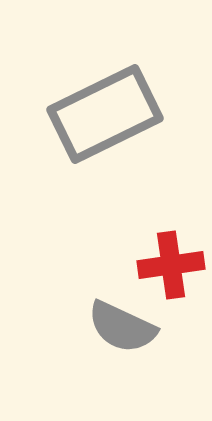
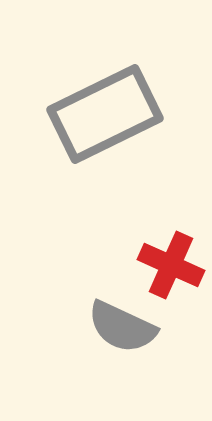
red cross: rotated 32 degrees clockwise
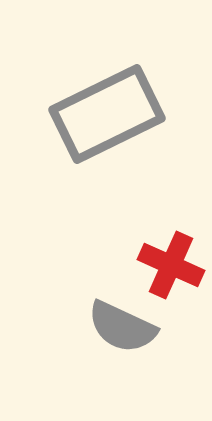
gray rectangle: moved 2 px right
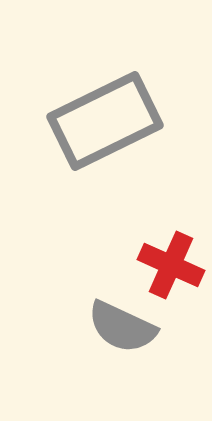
gray rectangle: moved 2 px left, 7 px down
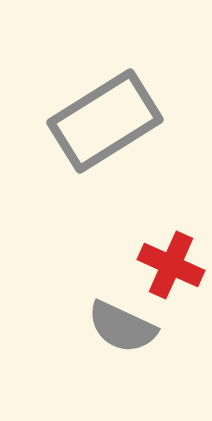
gray rectangle: rotated 6 degrees counterclockwise
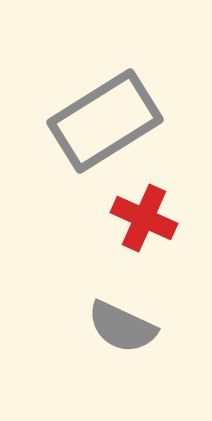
red cross: moved 27 px left, 47 px up
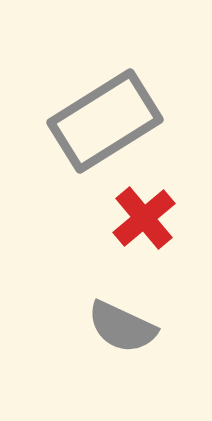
red cross: rotated 26 degrees clockwise
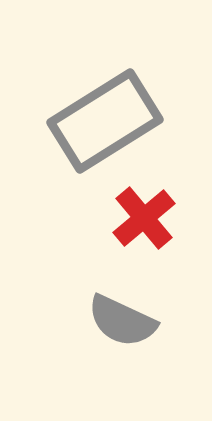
gray semicircle: moved 6 px up
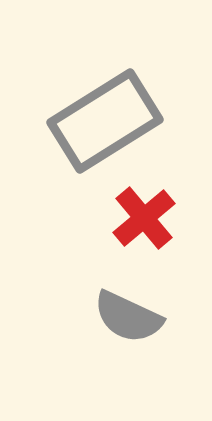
gray semicircle: moved 6 px right, 4 px up
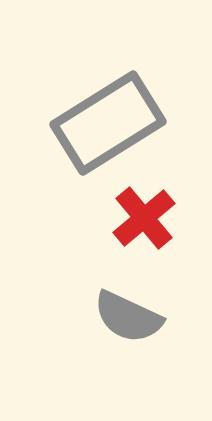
gray rectangle: moved 3 px right, 2 px down
